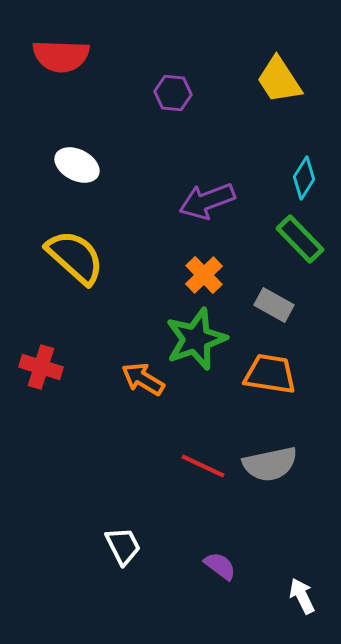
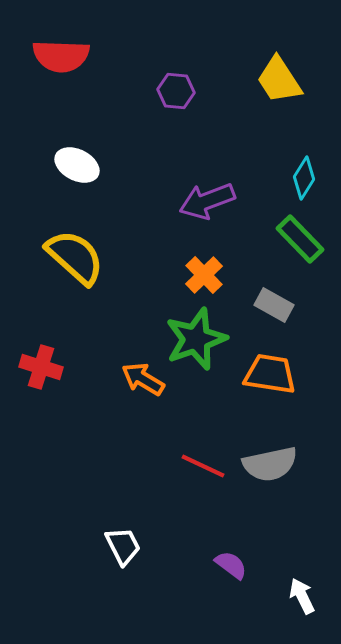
purple hexagon: moved 3 px right, 2 px up
purple semicircle: moved 11 px right, 1 px up
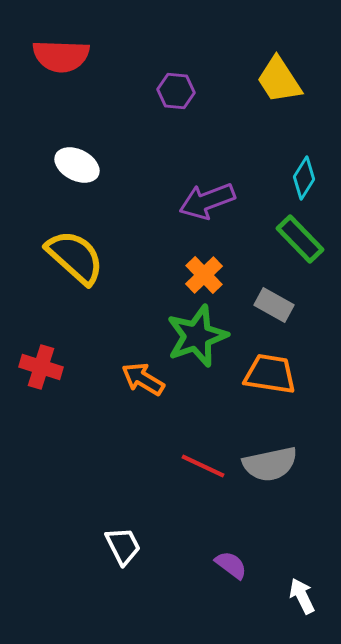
green star: moved 1 px right, 3 px up
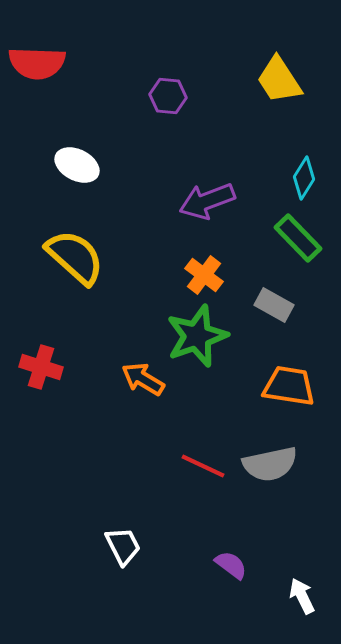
red semicircle: moved 24 px left, 7 px down
purple hexagon: moved 8 px left, 5 px down
green rectangle: moved 2 px left, 1 px up
orange cross: rotated 9 degrees counterclockwise
orange trapezoid: moved 19 px right, 12 px down
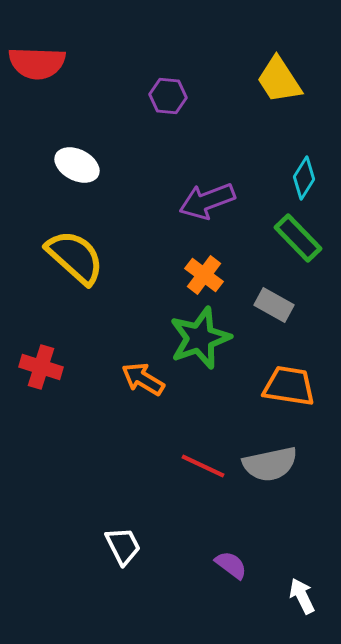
green star: moved 3 px right, 2 px down
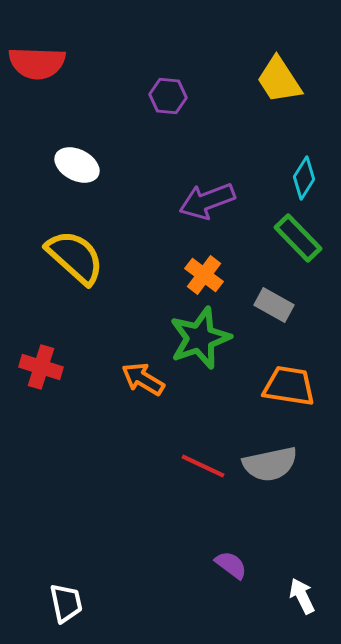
white trapezoid: moved 57 px left, 57 px down; rotated 15 degrees clockwise
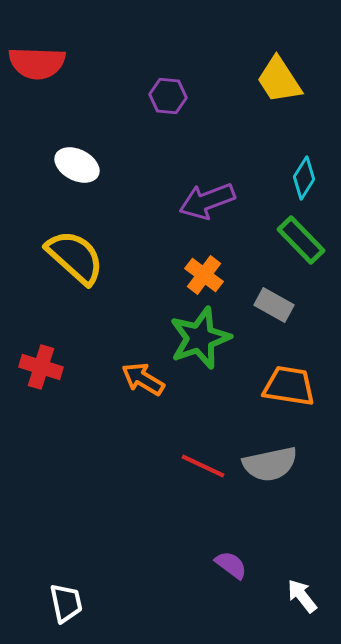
green rectangle: moved 3 px right, 2 px down
white arrow: rotated 12 degrees counterclockwise
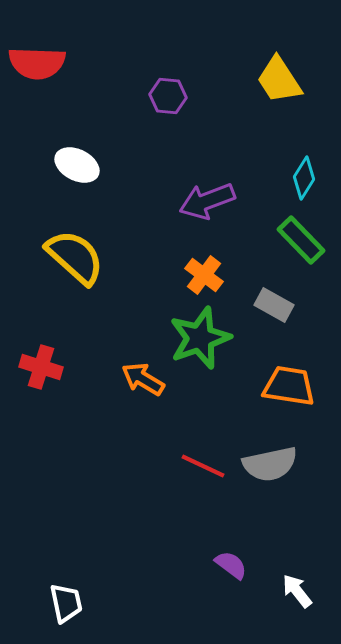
white arrow: moved 5 px left, 5 px up
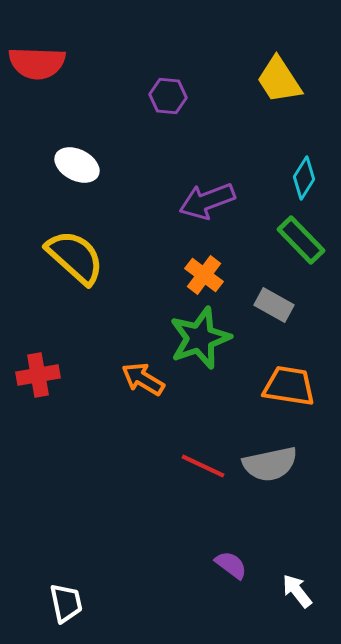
red cross: moved 3 px left, 8 px down; rotated 27 degrees counterclockwise
